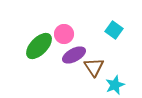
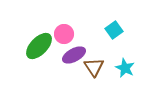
cyan square: rotated 18 degrees clockwise
cyan star: moved 10 px right, 17 px up; rotated 24 degrees counterclockwise
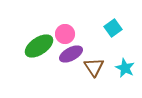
cyan square: moved 1 px left, 2 px up
pink circle: moved 1 px right
green ellipse: rotated 12 degrees clockwise
purple ellipse: moved 3 px left, 1 px up
